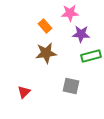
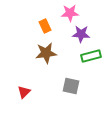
orange rectangle: rotated 16 degrees clockwise
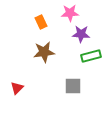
orange rectangle: moved 4 px left, 4 px up
brown star: moved 2 px left, 1 px up
gray square: moved 2 px right; rotated 12 degrees counterclockwise
red triangle: moved 7 px left, 4 px up
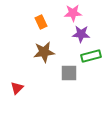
pink star: moved 3 px right
gray square: moved 4 px left, 13 px up
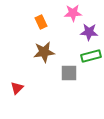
purple star: moved 8 px right, 2 px up
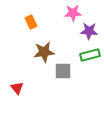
orange rectangle: moved 10 px left
purple star: moved 1 px up
green rectangle: moved 1 px left, 1 px up
gray square: moved 6 px left, 2 px up
red triangle: rotated 24 degrees counterclockwise
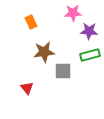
red triangle: moved 10 px right
